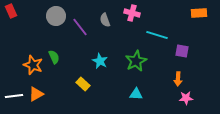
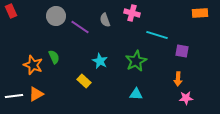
orange rectangle: moved 1 px right
purple line: rotated 18 degrees counterclockwise
yellow rectangle: moved 1 px right, 3 px up
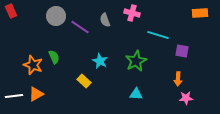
cyan line: moved 1 px right
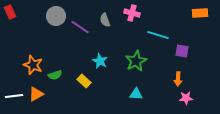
red rectangle: moved 1 px left, 1 px down
green semicircle: moved 1 px right, 18 px down; rotated 96 degrees clockwise
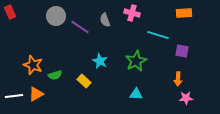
orange rectangle: moved 16 px left
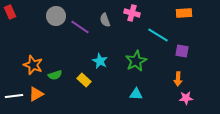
cyan line: rotated 15 degrees clockwise
yellow rectangle: moved 1 px up
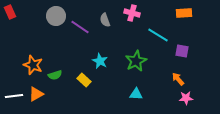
orange arrow: rotated 136 degrees clockwise
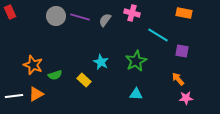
orange rectangle: rotated 14 degrees clockwise
gray semicircle: rotated 56 degrees clockwise
purple line: moved 10 px up; rotated 18 degrees counterclockwise
cyan star: moved 1 px right, 1 px down
